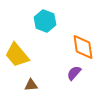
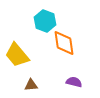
orange diamond: moved 19 px left, 4 px up
purple semicircle: moved 9 px down; rotated 63 degrees clockwise
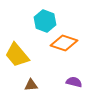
orange diamond: rotated 64 degrees counterclockwise
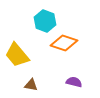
brown triangle: rotated 16 degrees clockwise
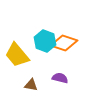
cyan hexagon: moved 20 px down
purple semicircle: moved 14 px left, 4 px up
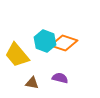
brown triangle: moved 1 px right, 2 px up
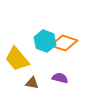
yellow trapezoid: moved 4 px down
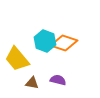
purple semicircle: moved 2 px left, 2 px down
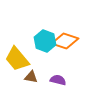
orange diamond: moved 1 px right, 2 px up
brown triangle: moved 1 px left, 6 px up
